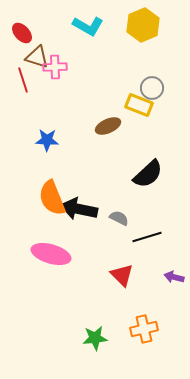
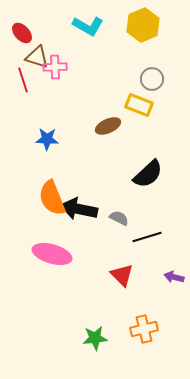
gray circle: moved 9 px up
blue star: moved 1 px up
pink ellipse: moved 1 px right
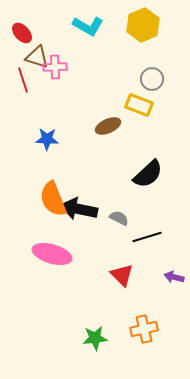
orange semicircle: moved 1 px right, 1 px down
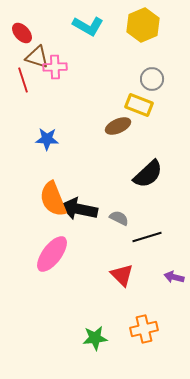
brown ellipse: moved 10 px right
pink ellipse: rotated 69 degrees counterclockwise
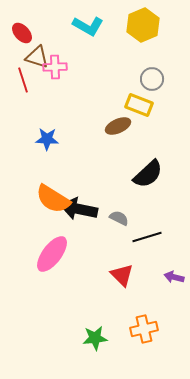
orange semicircle: rotated 36 degrees counterclockwise
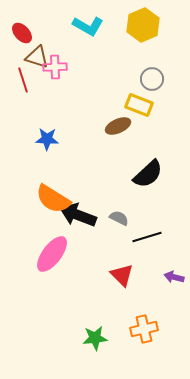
black arrow: moved 1 px left, 6 px down; rotated 9 degrees clockwise
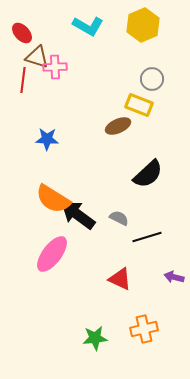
red line: rotated 25 degrees clockwise
black arrow: rotated 15 degrees clockwise
red triangle: moved 2 px left, 4 px down; rotated 20 degrees counterclockwise
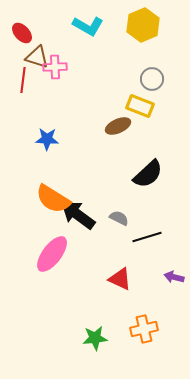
yellow rectangle: moved 1 px right, 1 px down
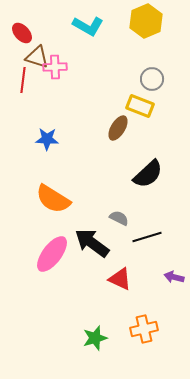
yellow hexagon: moved 3 px right, 4 px up
brown ellipse: moved 2 px down; rotated 35 degrees counterclockwise
black arrow: moved 14 px right, 28 px down
green star: rotated 10 degrees counterclockwise
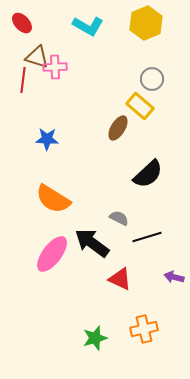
yellow hexagon: moved 2 px down
red ellipse: moved 10 px up
yellow rectangle: rotated 20 degrees clockwise
